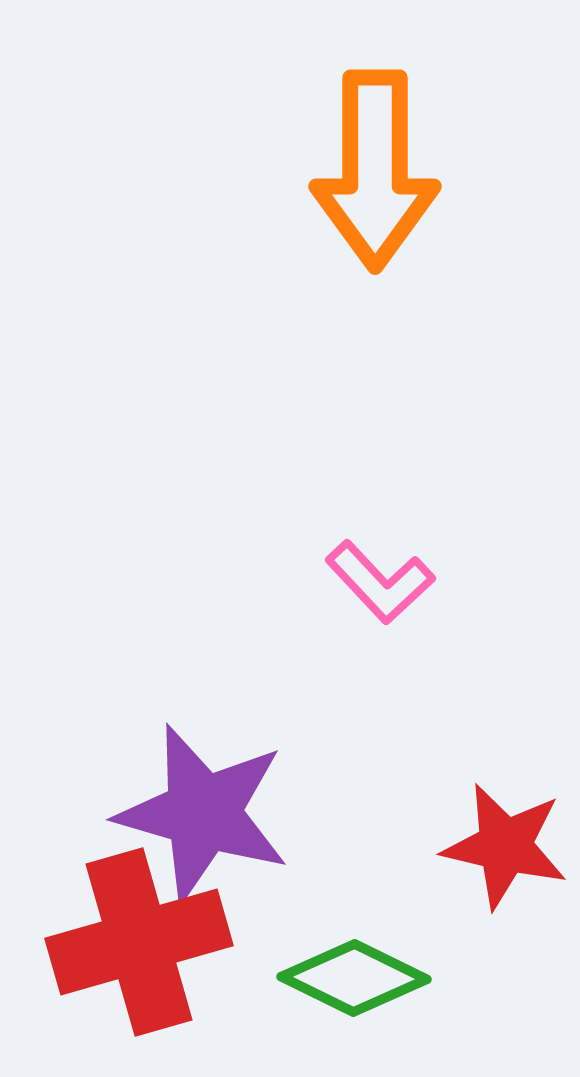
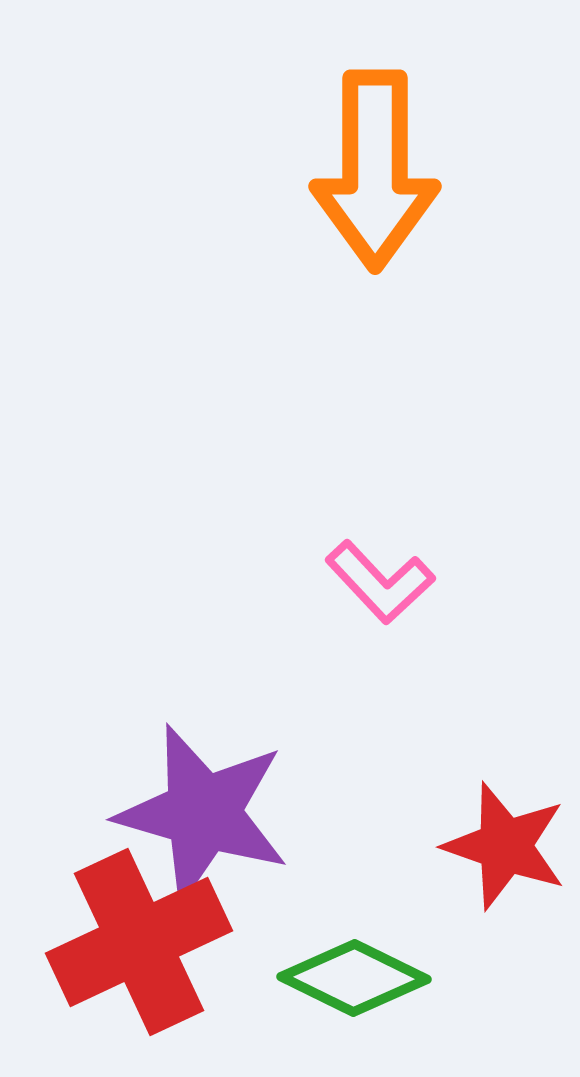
red star: rotated 6 degrees clockwise
red cross: rotated 9 degrees counterclockwise
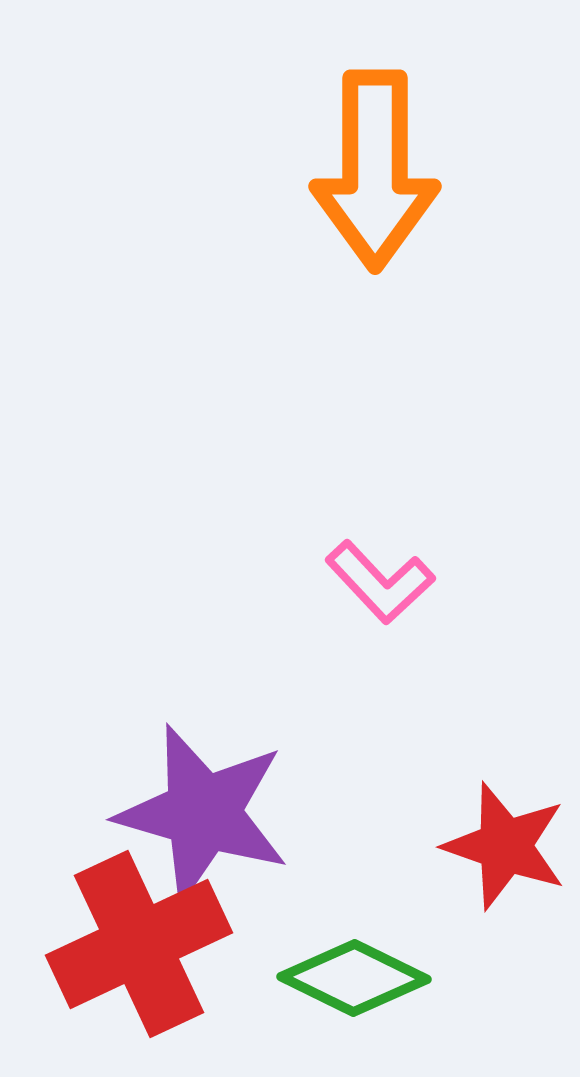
red cross: moved 2 px down
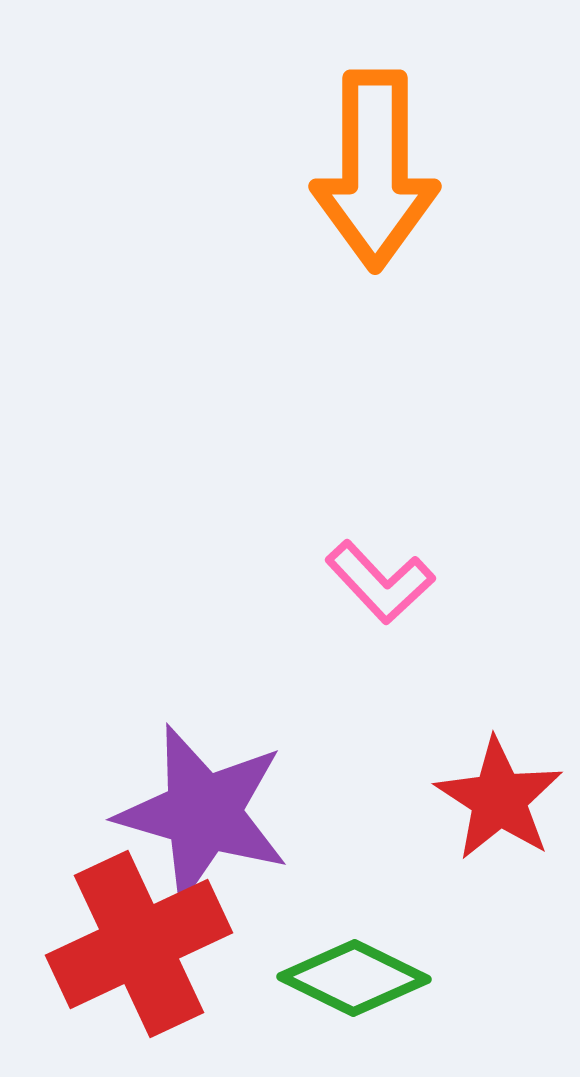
red star: moved 6 px left, 47 px up; rotated 14 degrees clockwise
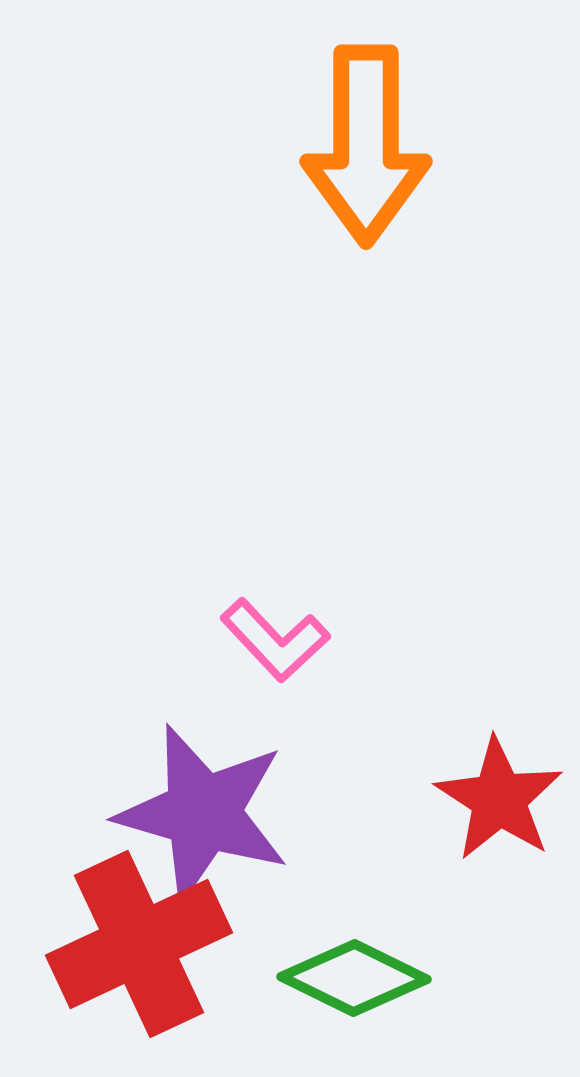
orange arrow: moved 9 px left, 25 px up
pink L-shape: moved 105 px left, 58 px down
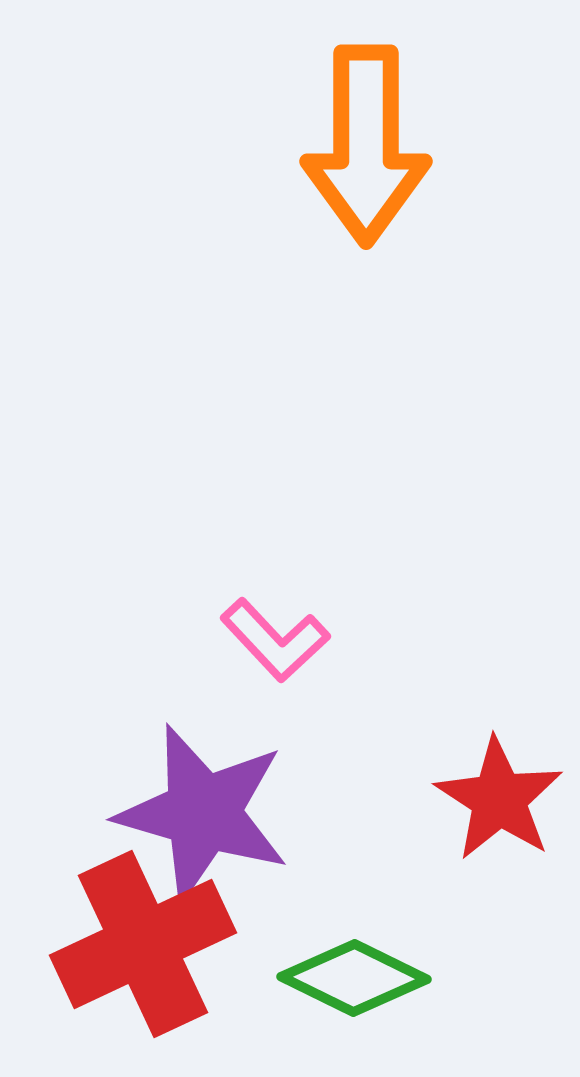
red cross: moved 4 px right
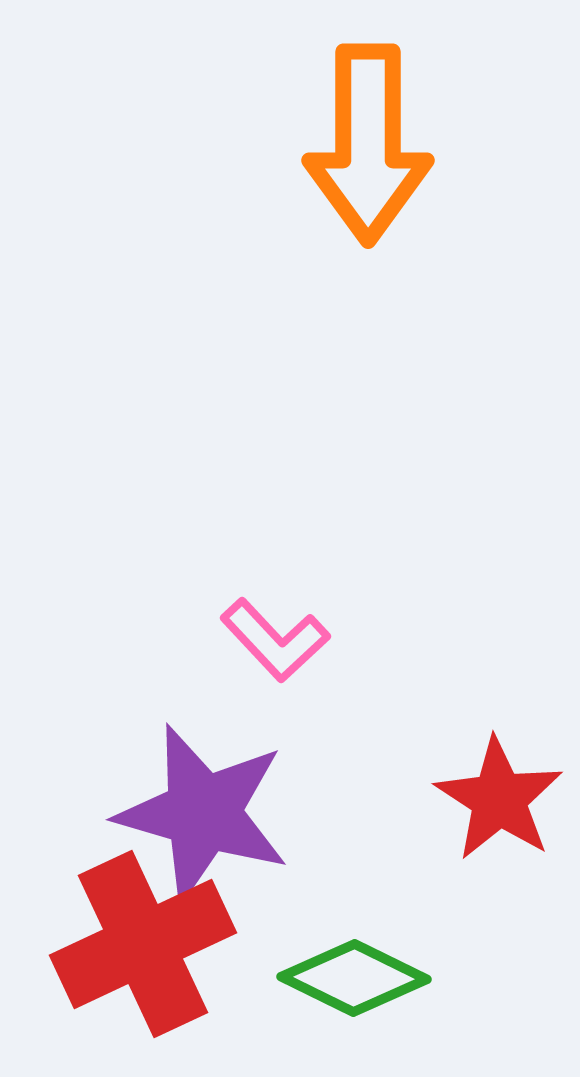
orange arrow: moved 2 px right, 1 px up
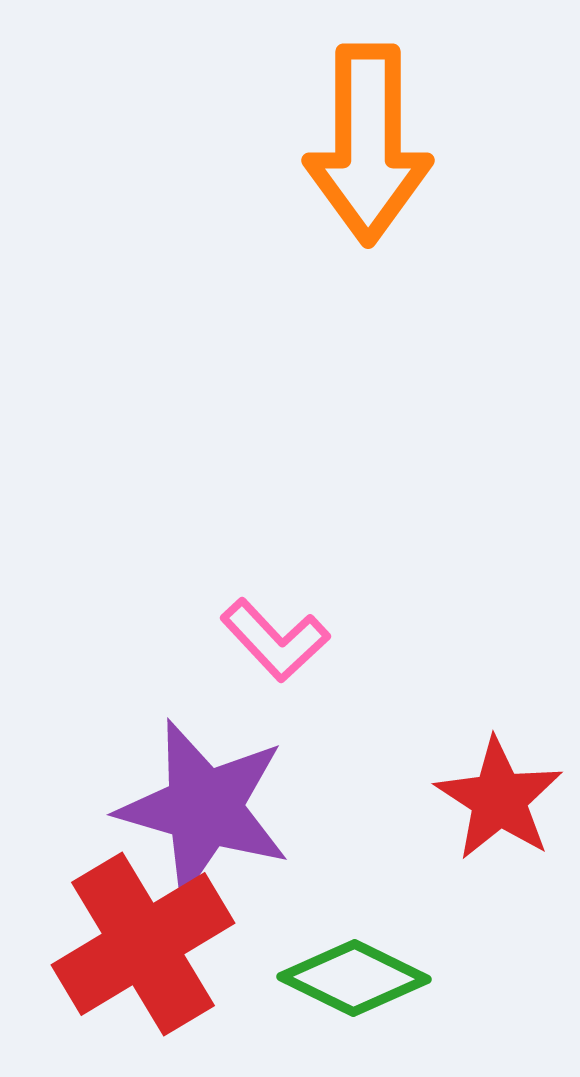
purple star: moved 1 px right, 5 px up
red cross: rotated 6 degrees counterclockwise
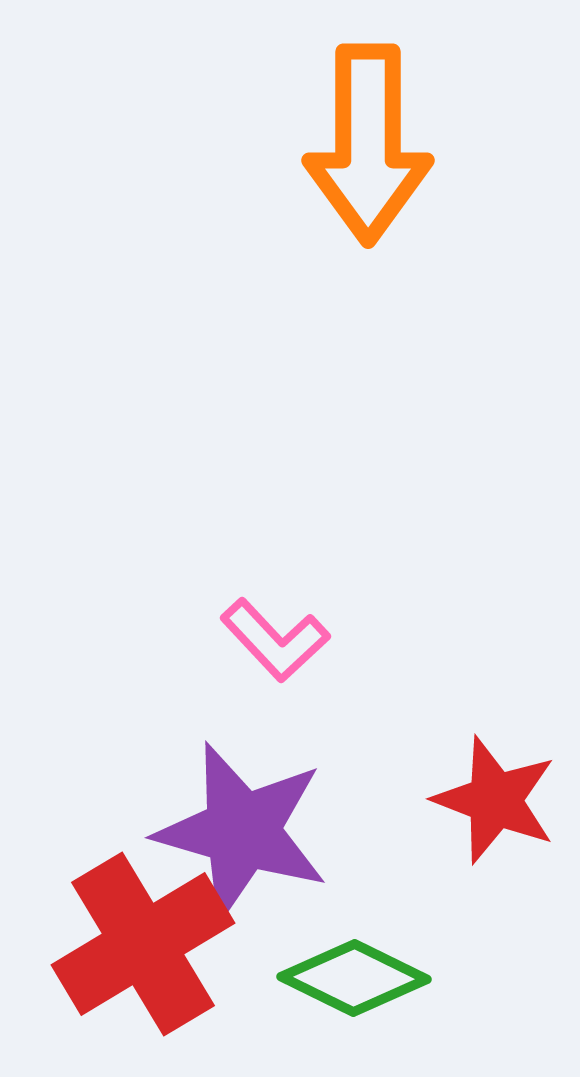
red star: moved 4 px left, 1 px down; rotated 12 degrees counterclockwise
purple star: moved 38 px right, 23 px down
